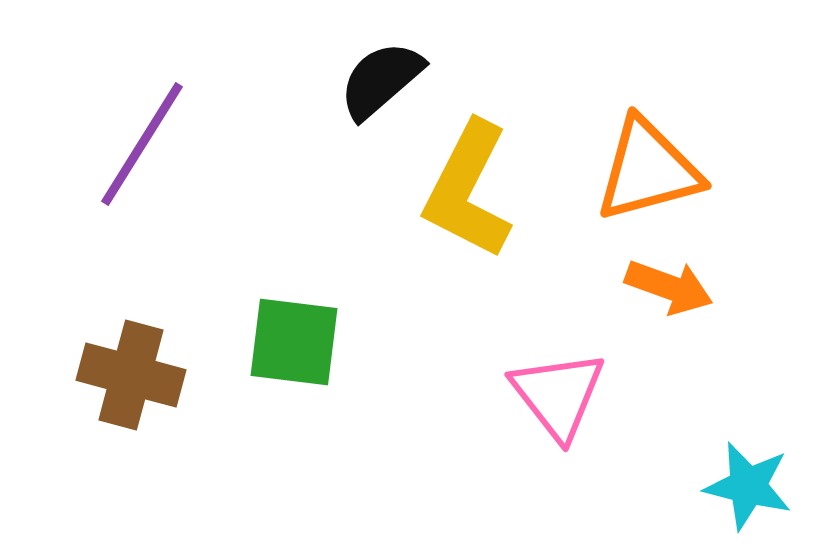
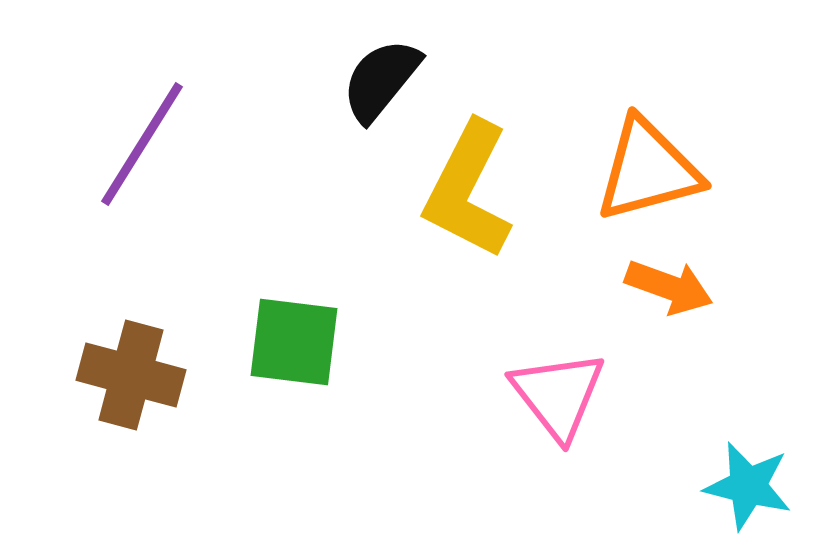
black semicircle: rotated 10 degrees counterclockwise
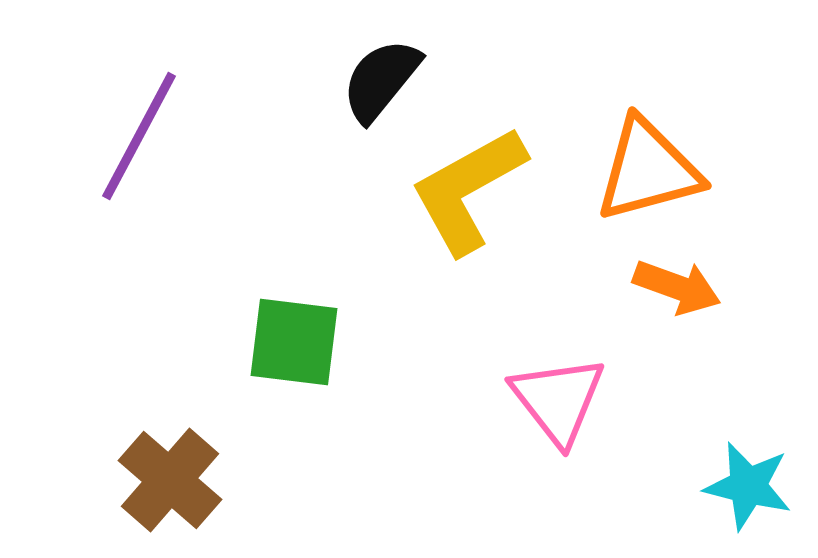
purple line: moved 3 px left, 8 px up; rotated 4 degrees counterclockwise
yellow L-shape: rotated 34 degrees clockwise
orange arrow: moved 8 px right
brown cross: moved 39 px right, 105 px down; rotated 26 degrees clockwise
pink triangle: moved 5 px down
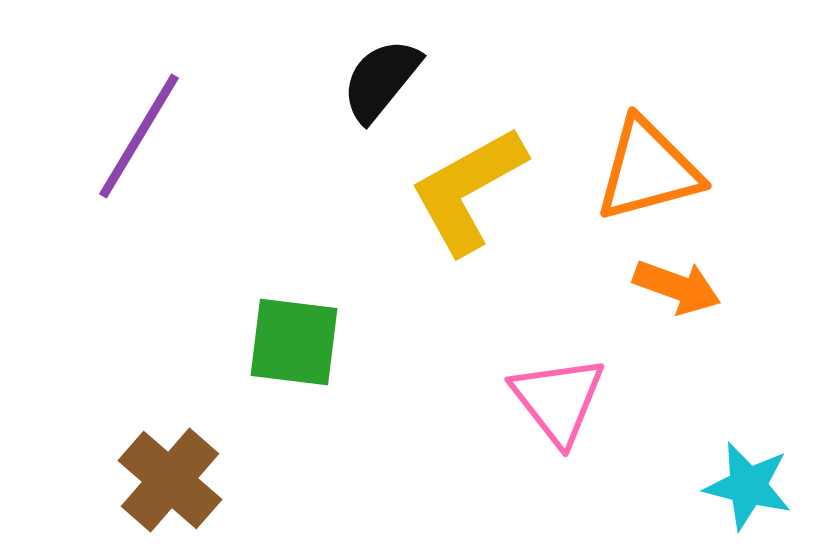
purple line: rotated 3 degrees clockwise
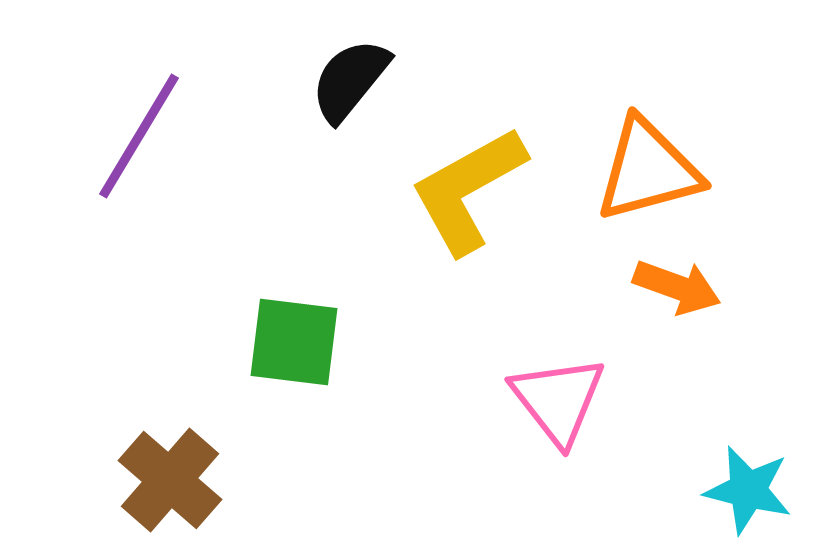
black semicircle: moved 31 px left
cyan star: moved 4 px down
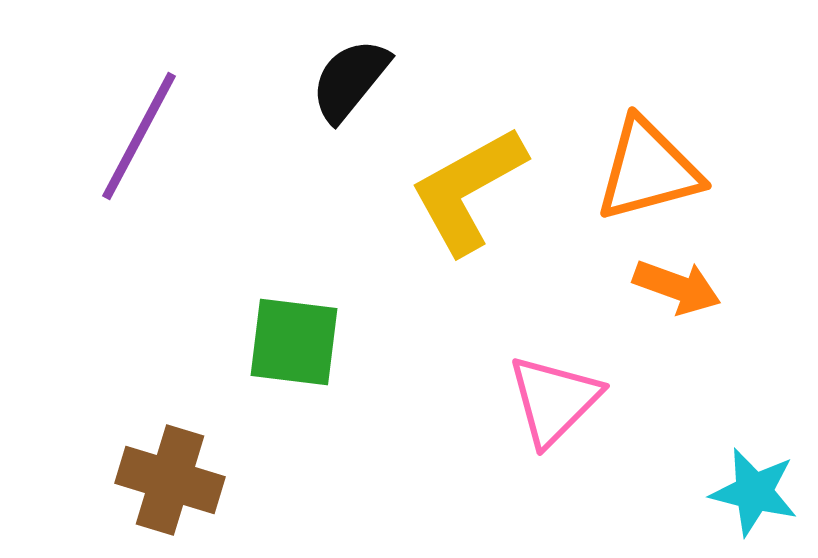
purple line: rotated 3 degrees counterclockwise
pink triangle: moved 4 px left; rotated 23 degrees clockwise
brown cross: rotated 24 degrees counterclockwise
cyan star: moved 6 px right, 2 px down
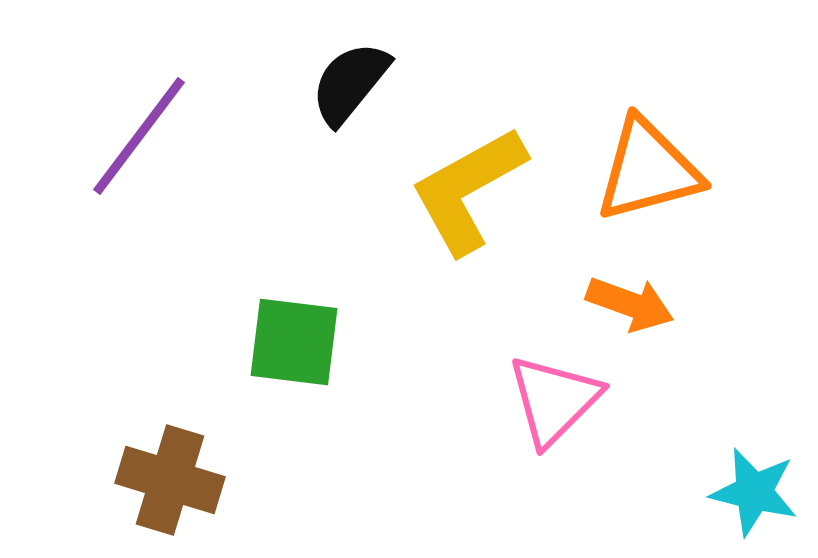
black semicircle: moved 3 px down
purple line: rotated 9 degrees clockwise
orange arrow: moved 47 px left, 17 px down
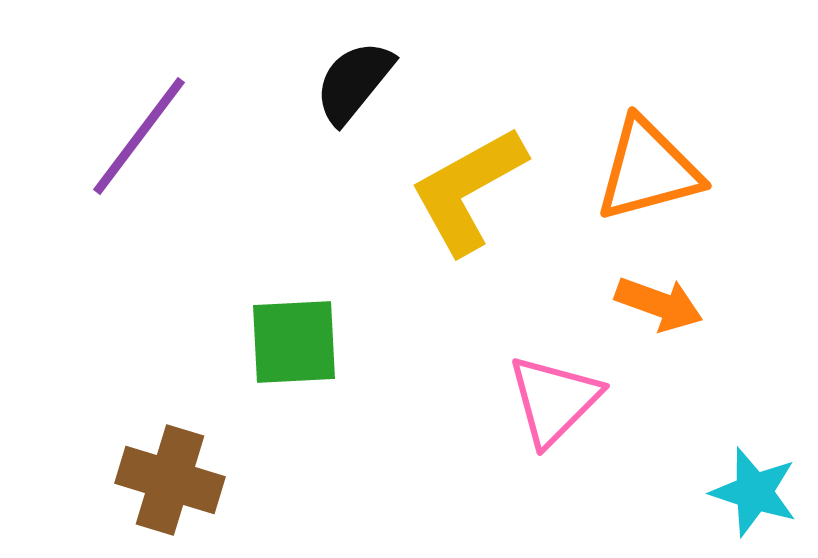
black semicircle: moved 4 px right, 1 px up
orange arrow: moved 29 px right
green square: rotated 10 degrees counterclockwise
cyan star: rotated 4 degrees clockwise
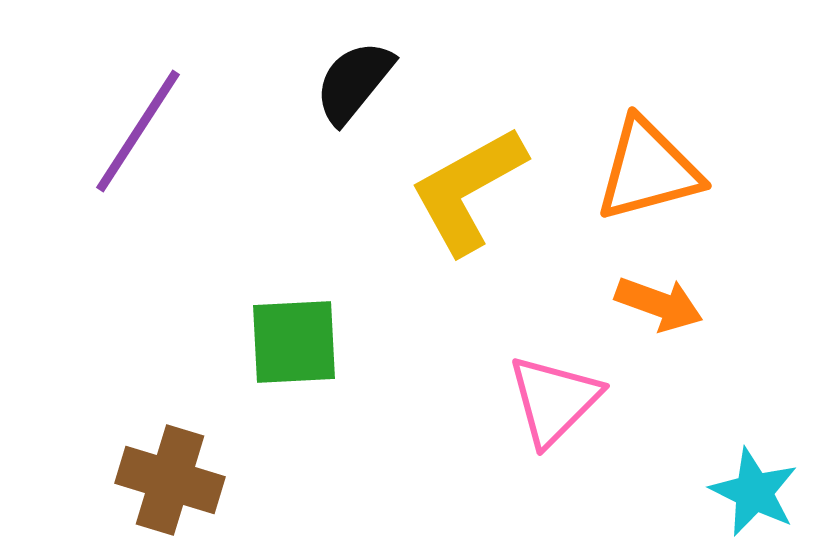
purple line: moved 1 px left, 5 px up; rotated 4 degrees counterclockwise
cyan star: rotated 8 degrees clockwise
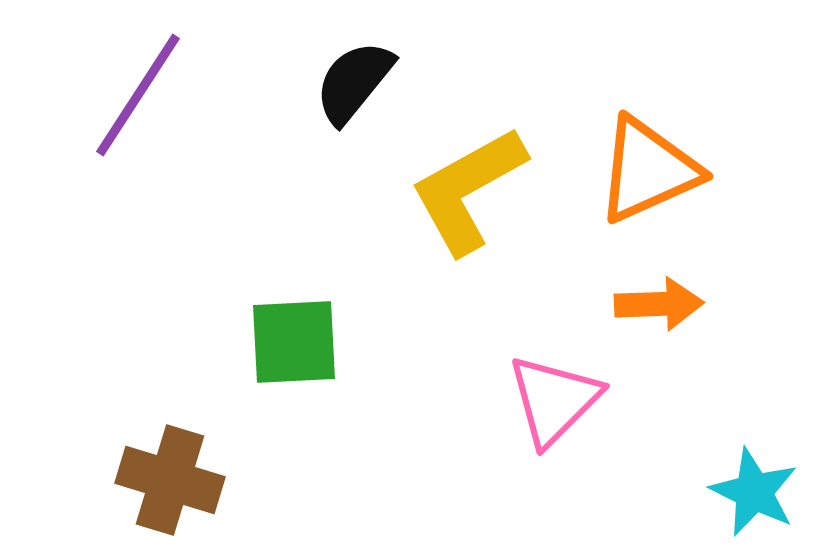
purple line: moved 36 px up
orange triangle: rotated 9 degrees counterclockwise
orange arrow: rotated 22 degrees counterclockwise
